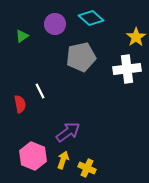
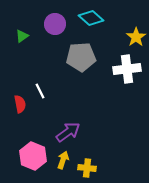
gray pentagon: rotated 8 degrees clockwise
yellow cross: rotated 18 degrees counterclockwise
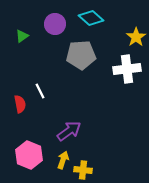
gray pentagon: moved 2 px up
purple arrow: moved 1 px right, 1 px up
pink hexagon: moved 4 px left, 1 px up
yellow cross: moved 4 px left, 2 px down
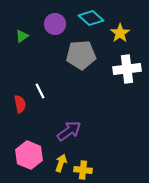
yellow star: moved 16 px left, 4 px up
yellow arrow: moved 2 px left, 3 px down
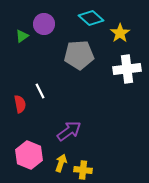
purple circle: moved 11 px left
gray pentagon: moved 2 px left
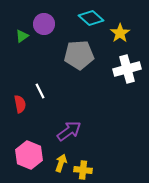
white cross: rotated 8 degrees counterclockwise
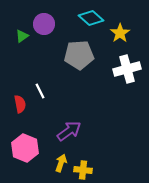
pink hexagon: moved 4 px left, 7 px up
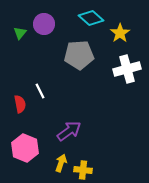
green triangle: moved 2 px left, 3 px up; rotated 16 degrees counterclockwise
